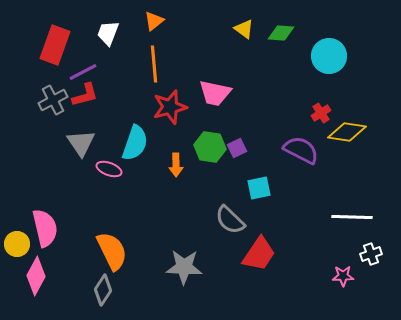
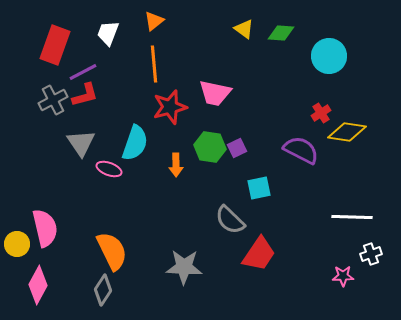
pink diamond: moved 2 px right, 9 px down
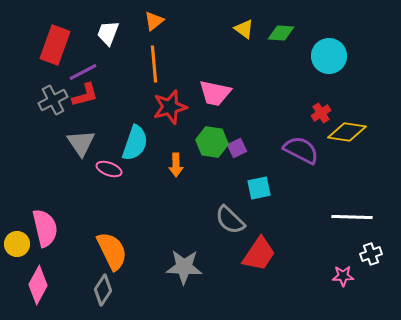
green hexagon: moved 2 px right, 5 px up
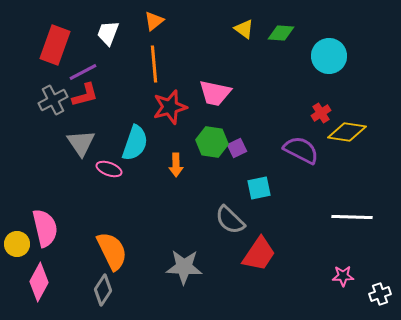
white cross: moved 9 px right, 40 px down
pink diamond: moved 1 px right, 3 px up
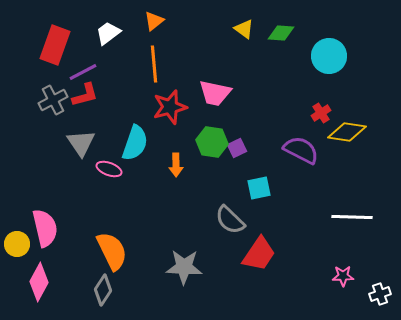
white trapezoid: rotated 32 degrees clockwise
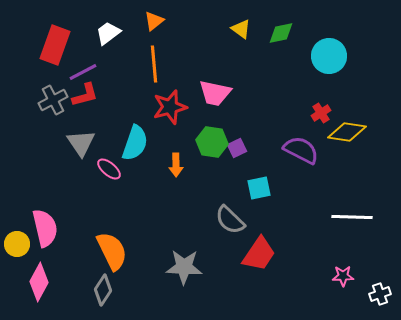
yellow triangle: moved 3 px left
green diamond: rotated 16 degrees counterclockwise
pink ellipse: rotated 20 degrees clockwise
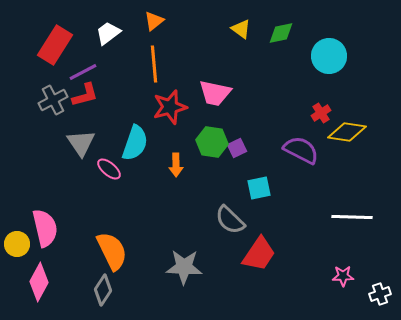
red rectangle: rotated 12 degrees clockwise
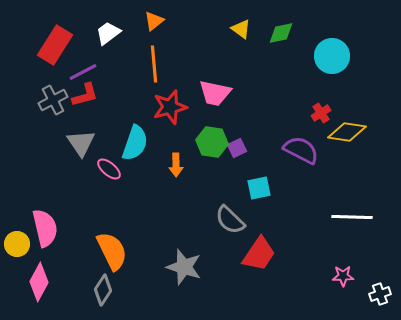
cyan circle: moved 3 px right
gray star: rotated 15 degrees clockwise
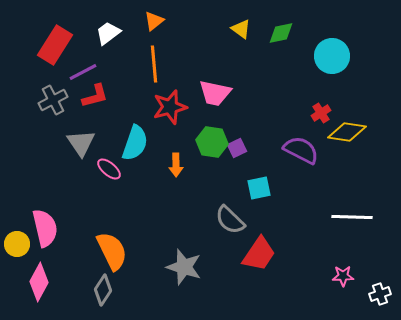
red L-shape: moved 10 px right, 1 px down
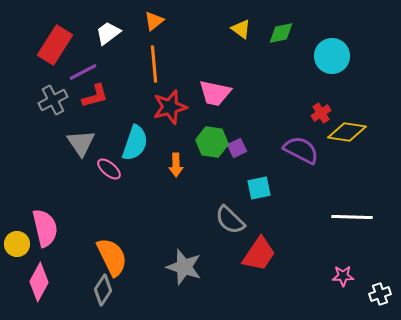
orange semicircle: moved 6 px down
